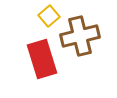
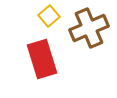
brown cross: moved 9 px right, 8 px up; rotated 9 degrees counterclockwise
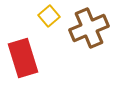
red rectangle: moved 19 px left, 1 px up
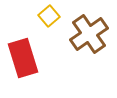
brown cross: moved 6 px down; rotated 12 degrees counterclockwise
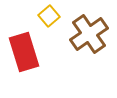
red rectangle: moved 1 px right, 6 px up
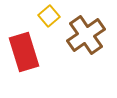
brown cross: moved 3 px left, 1 px down
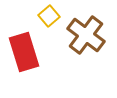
brown cross: rotated 18 degrees counterclockwise
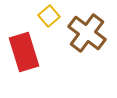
brown cross: moved 1 px right, 2 px up
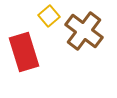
brown cross: moved 3 px left, 2 px up
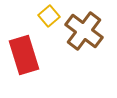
red rectangle: moved 3 px down
